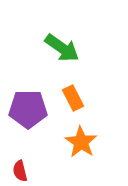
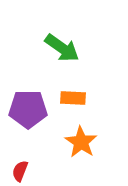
orange rectangle: rotated 60 degrees counterclockwise
red semicircle: rotated 35 degrees clockwise
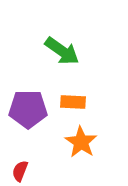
green arrow: moved 3 px down
orange rectangle: moved 4 px down
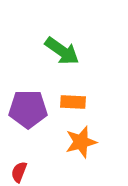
orange star: rotated 24 degrees clockwise
red semicircle: moved 1 px left, 1 px down
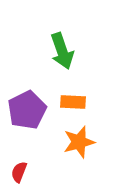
green arrow: rotated 36 degrees clockwise
purple pentagon: moved 1 px left, 1 px down; rotated 27 degrees counterclockwise
orange star: moved 2 px left
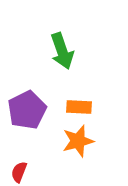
orange rectangle: moved 6 px right, 5 px down
orange star: moved 1 px left, 1 px up
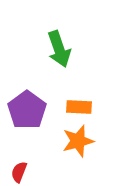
green arrow: moved 3 px left, 2 px up
purple pentagon: rotated 9 degrees counterclockwise
